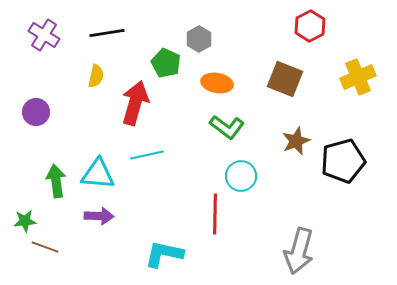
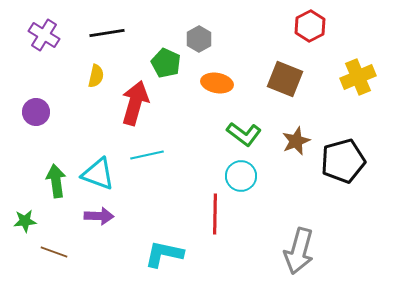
green L-shape: moved 17 px right, 7 px down
cyan triangle: rotated 15 degrees clockwise
brown line: moved 9 px right, 5 px down
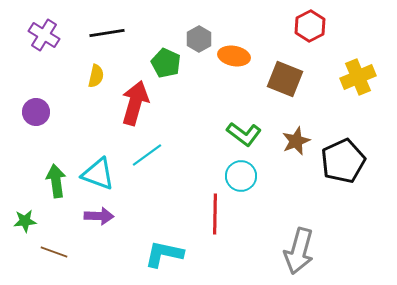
orange ellipse: moved 17 px right, 27 px up
cyan line: rotated 24 degrees counterclockwise
black pentagon: rotated 9 degrees counterclockwise
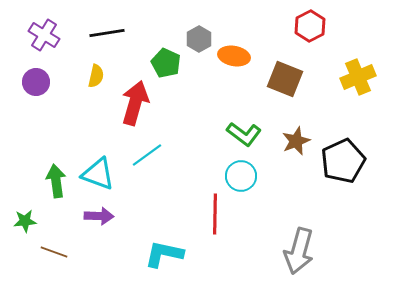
purple circle: moved 30 px up
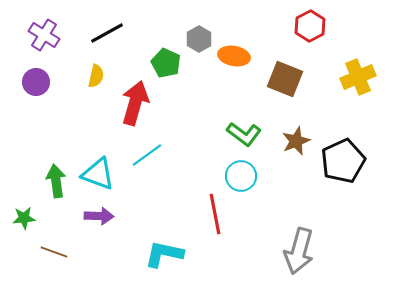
black line: rotated 20 degrees counterclockwise
red line: rotated 12 degrees counterclockwise
green star: moved 1 px left, 3 px up
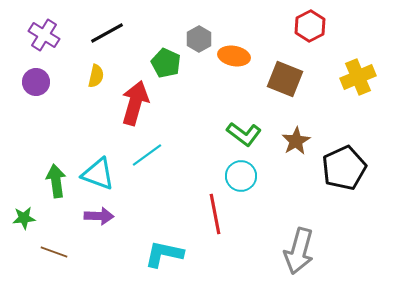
brown star: rotated 8 degrees counterclockwise
black pentagon: moved 1 px right, 7 px down
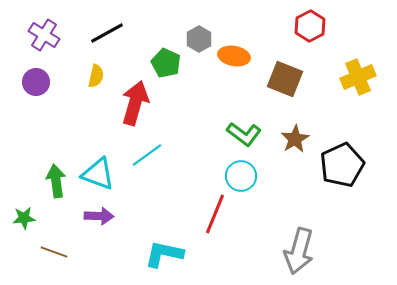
brown star: moved 1 px left, 2 px up
black pentagon: moved 2 px left, 3 px up
red line: rotated 33 degrees clockwise
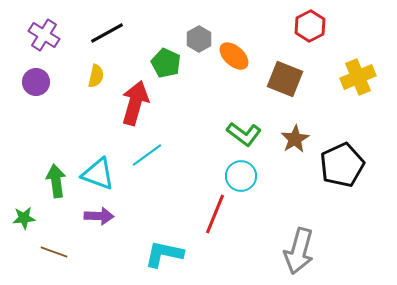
orange ellipse: rotated 32 degrees clockwise
